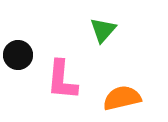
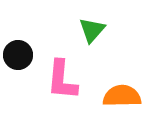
green triangle: moved 11 px left
orange semicircle: moved 2 px up; rotated 12 degrees clockwise
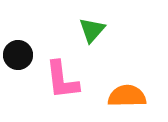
pink L-shape: rotated 12 degrees counterclockwise
orange semicircle: moved 5 px right
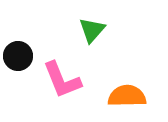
black circle: moved 1 px down
pink L-shape: rotated 15 degrees counterclockwise
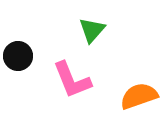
pink L-shape: moved 10 px right
orange semicircle: moved 12 px right; rotated 18 degrees counterclockwise
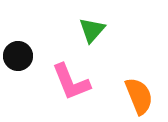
pink L-shape: moved 1 px left, 2 px down
orange semicircle: rotated 87 degrees clockwise
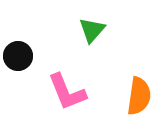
pink L-shape: moved 4 px left, 10 px down
orange semicircle: rotated 30 degrees clockwise
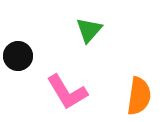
green triangle: moved 3 px left
pink L-shape: rotated 9 degrees counterclockwise
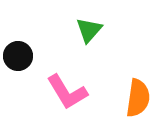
orange semicircle: moved 1 px left, 2 px down
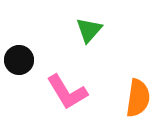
black circle: moved 1 px right, 4 px down
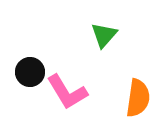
green triangle: moved 15 px right, 5 px down
black circle: moved 11 px right, 12 px down
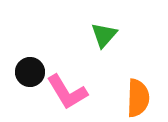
orange semicircle: rotated 6 degrees counterclockwise
